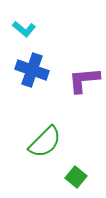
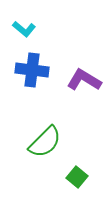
blue cross: rotated 12 degrees counterclockwise
purple L-shape: rotated 36 degrees clockwise
green square: moved 1 px right
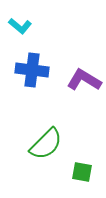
cyan L-shape: moved 4 px left, 3 px up
green semicircle: moved 1 px right, 2 px down
green square: moved 5 px right, 5 px up; rotated 30 degrees counterclockwise
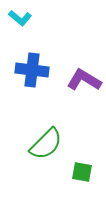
cyan L-shape: moved 8 px up
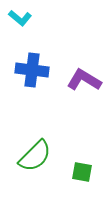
green semicircle: moved 11 px left, 12 px down
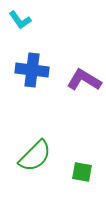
cyan L-shape: moved 2 px down; rotated 15 degrees clockwise
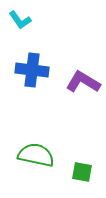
purple L-shape: moved 1 px left, 2 px down
green semicircle: moved 1 px right, 1 px up; rotated 123 degrees counterclockwise
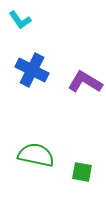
blue cross: rotated 20 degrees clockwise
purple L-shape: moved 2 px right
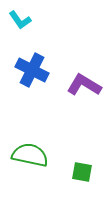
purple L-shape: moved 1 px left, 3 px down
green semicircle: moved 6 px left
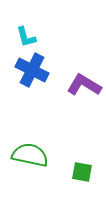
cyan L-shape: moved 6 px right, 17 px down; rotated 20 degrees clockwise
